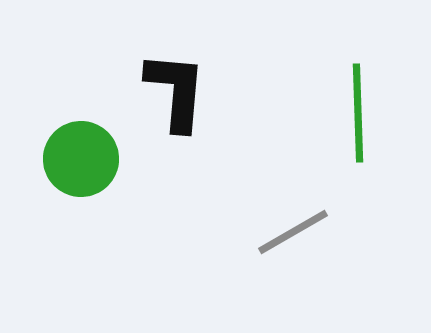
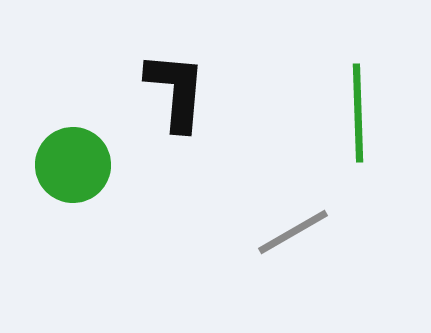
green circle: moved 8 px left, 6 px down
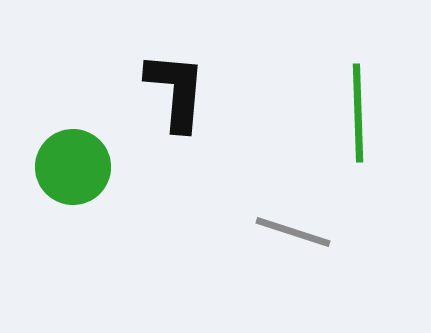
green circle: moved 2 px down
gray line: rotated 48 degrees clockwise
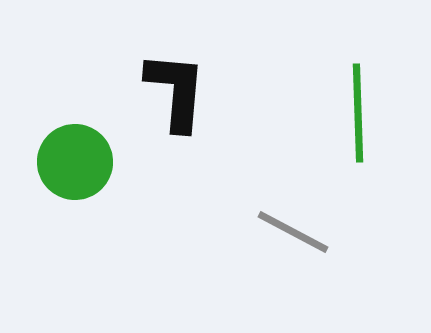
green circle: moved 2 px right, 5 px up
gray line: rotated 10 degrees clockwise
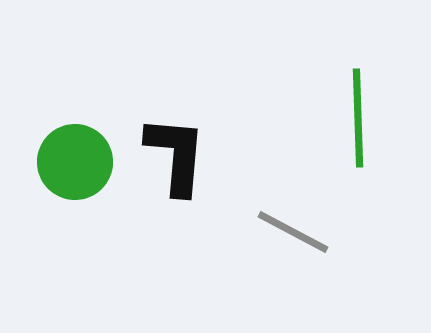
black L-shape: moved 64 px down
green line: moved 5 px down
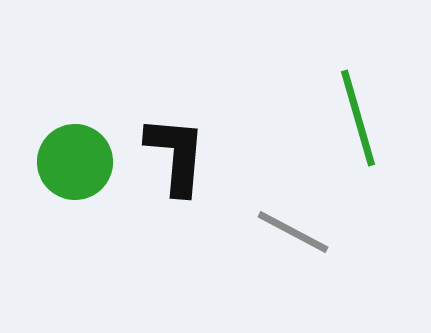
green line: rotated 14 degrees counterclockwise
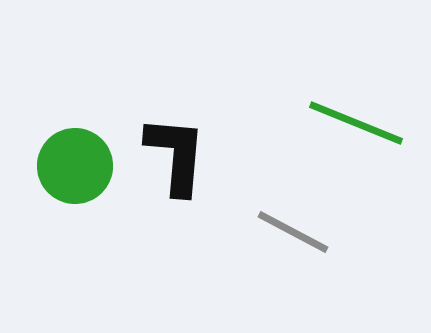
green line: moved 2 px left, 5 px down; rotated 52 degrees counterclockwise
green circle: moved 4 px down
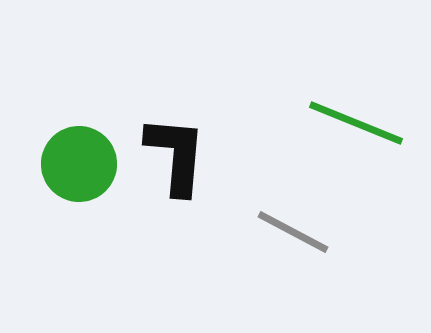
green circle: moved 4 px right, 2 px up
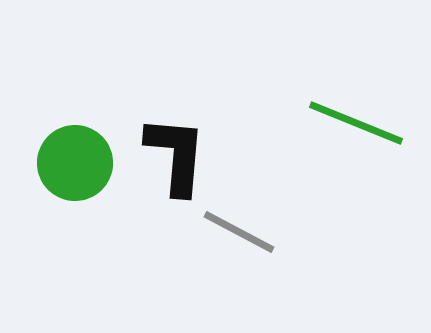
green circle: moved 4 px left, 1 px up
gray line: moved 54 px left
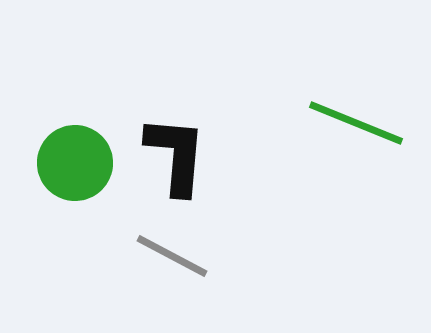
gray line: moved 67 px left, 24 px down
